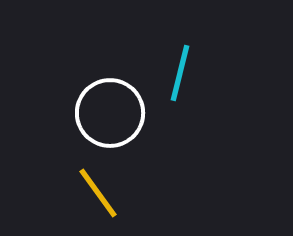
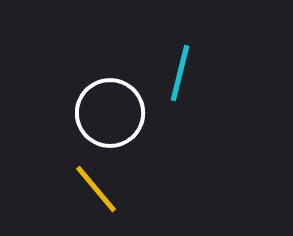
yellow line: moved 2 px left, 4 px up; rotated 4 degrees counterclockwise
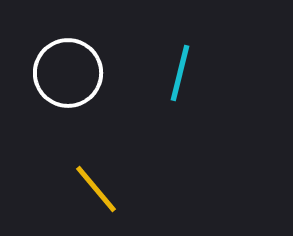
white circle: moved 42 px left, 40 px up
